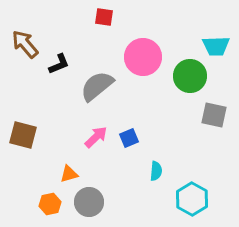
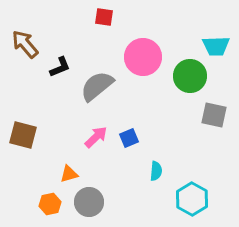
black L-shape: moved 1 px right, 3 px down
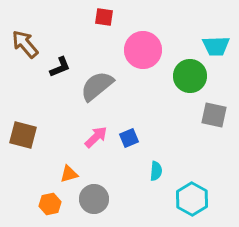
pink circle: moved 7 px up
gray circle: moved 5 px right, 3 px up
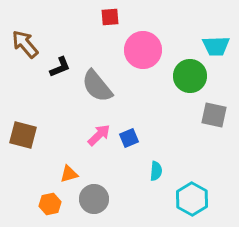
red square: moved 6 px right; rotated 12 degrees counterclockwise
gray semicircle: rotated 90 degrees counterclockwise
pink arrow: moved 3 px right, 2 px up
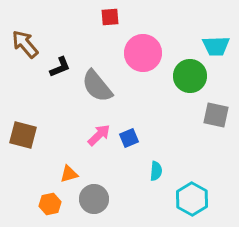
pink circle: moved 3 px down
gray square: moved 2 px right
